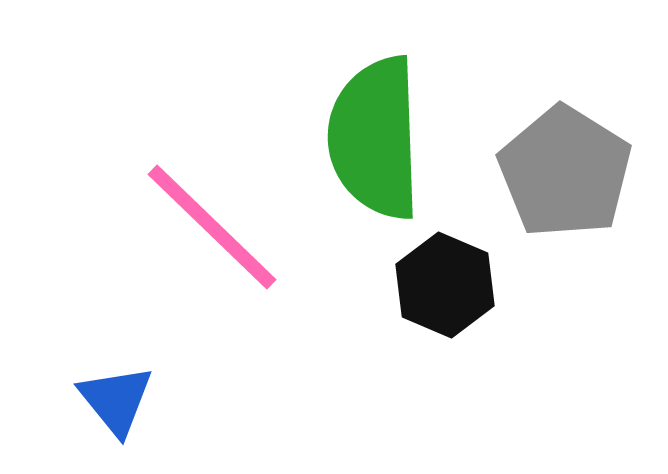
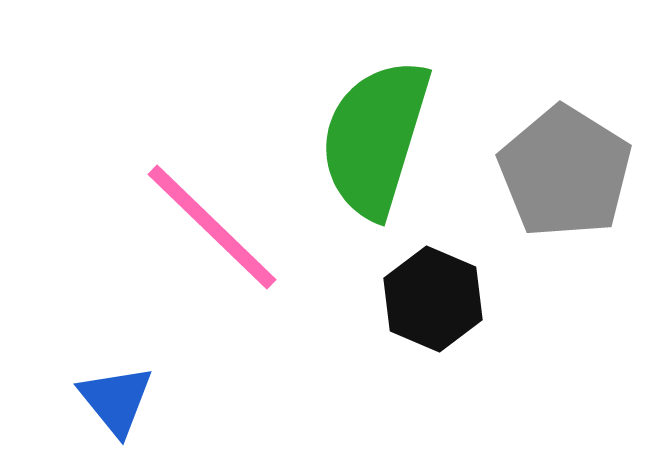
green semicircle: rotated 19 degrees clockwise
black hexagon: moved 12 px left, 14 px down
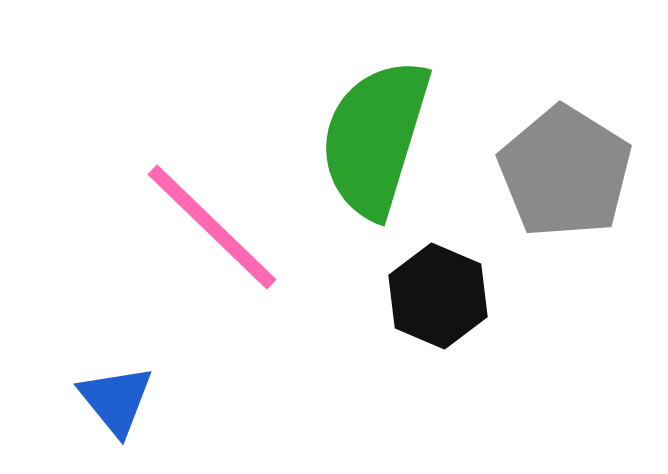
black hexagon: moved 5 px right, 3 px up
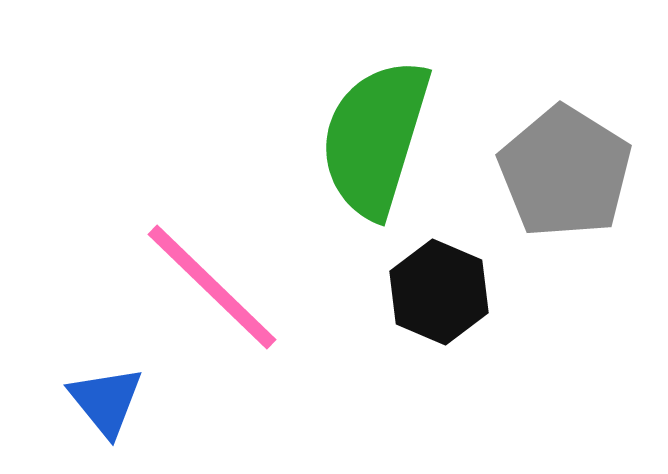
pink line: moved 60 px down
black hexagon: moved 1 px right, 4 px up
blue triangle: moved 10 px left, 1 px down
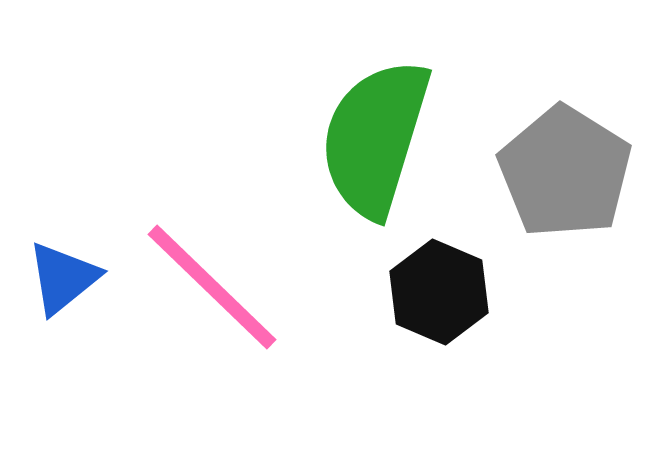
blue triangle: moved 43 px left, 123 px up; rotated 30 degrees clockwise
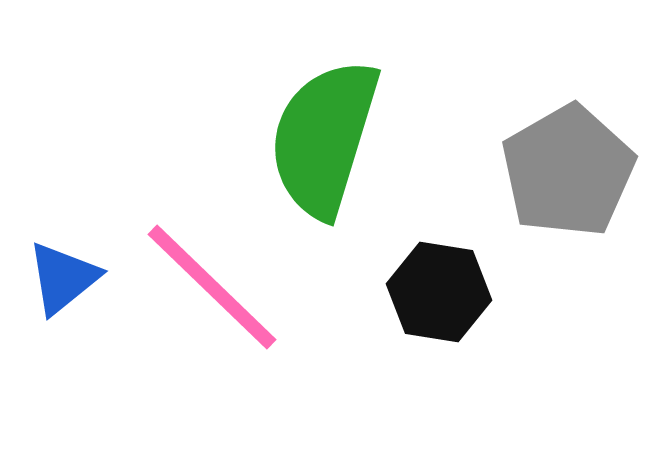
green semicircle: moved 51 px left
gray pentagon: moved 3 px right, 1 px up; rotated 10 degrees clockwise
black hexagon: rotated 14 degrees counterclockwise
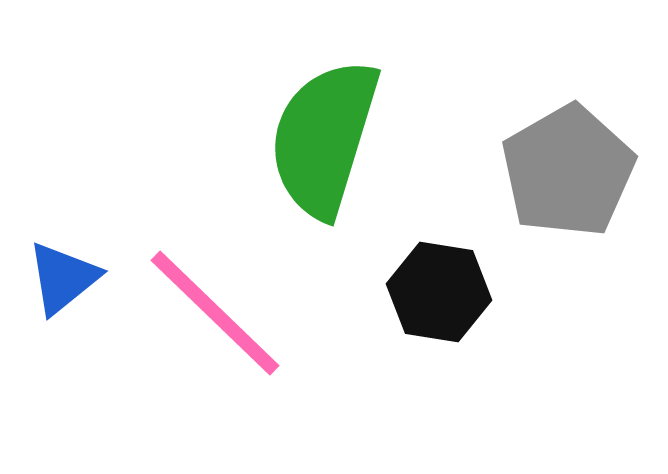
pink line: moved 3 px right, 26 px down
